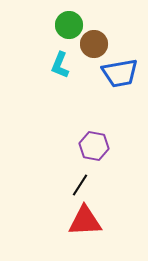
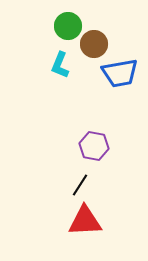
green circle: moved 1 px left, 1 px down
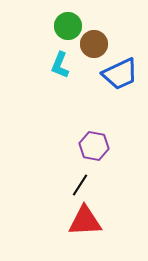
blue trapezoid: moved 1 px down; rotated 15 degrees counterclockwise
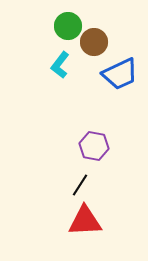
brown circle: moved 2 px up
cyan L-shape: rotated 16 degrees clockwise
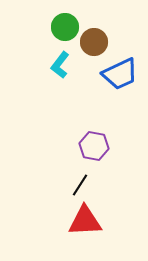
green circle: moved 3 px left, 1 px down
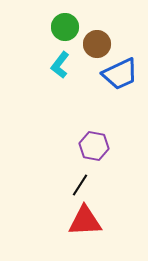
brown circle: moved 3 px right, 2 px down
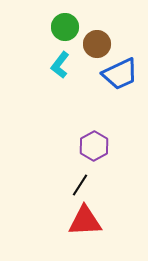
purple hexagon: rotated 20 degrees clockwise
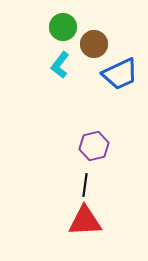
green circle: moved 2 px left
brown circle: moved 3 px left
purple hexagon: rotated 16 degrees clockwise
black line: moved 5 px right; rotated 25 degrees counterclockwise
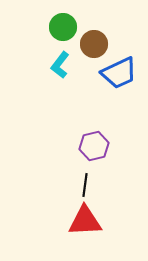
blue trapezoid: moved 1 px left, 1 px up
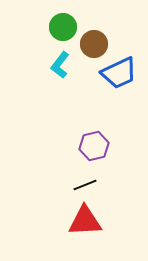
black line: rotated 60 degrees clockwise
